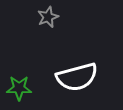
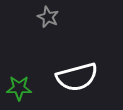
gray star: rotated 25 degrees counterclockwise
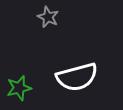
green star: rotated 15 degrees counterclockwise
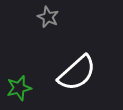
white semicircle: moved 4 px up; rotated 27 degrees counterclockwise
